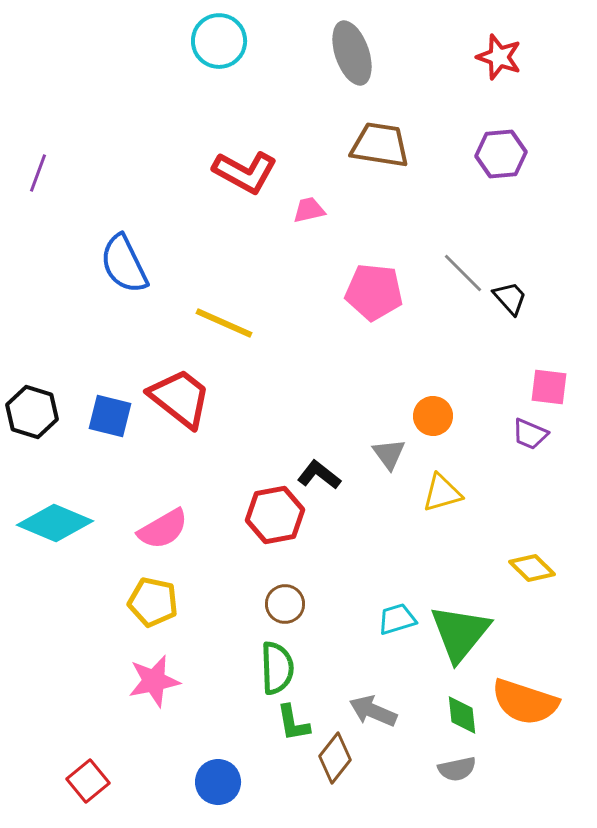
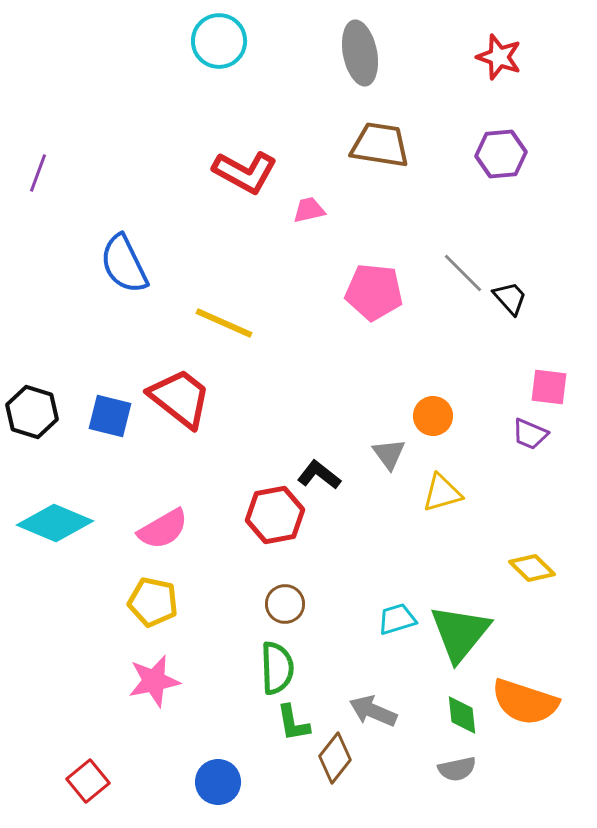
gray ellipse: moved 8 px right; rotated 8 degrees clockwise
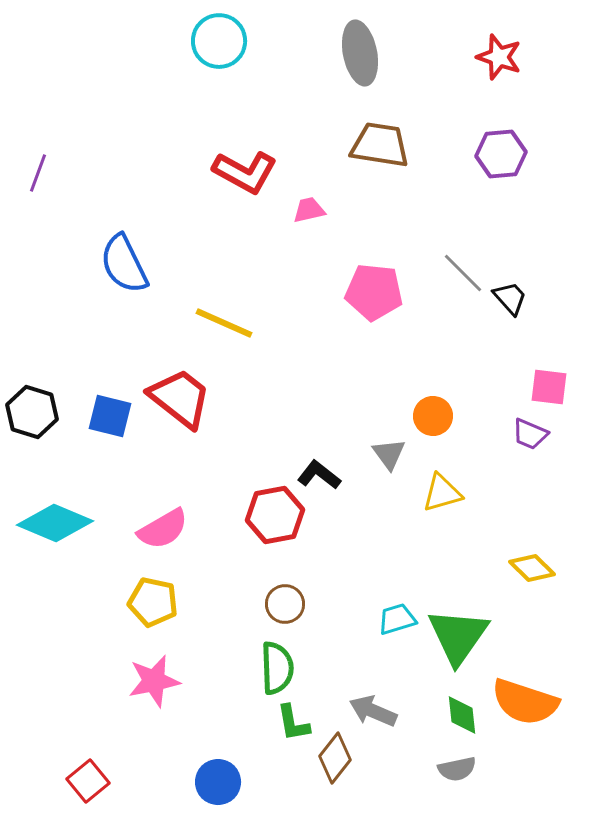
green triangle: moved 2 px left, 3 px down; rotated 4 degrees counterclockwise
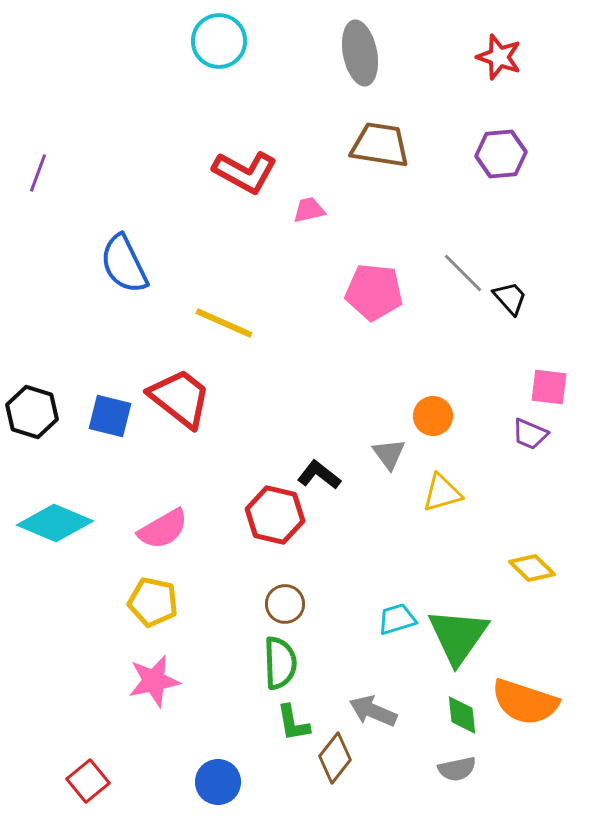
red hexagon: rotated 24 degrees clockwise
green semicircle: moved 3 px right, 5 px up
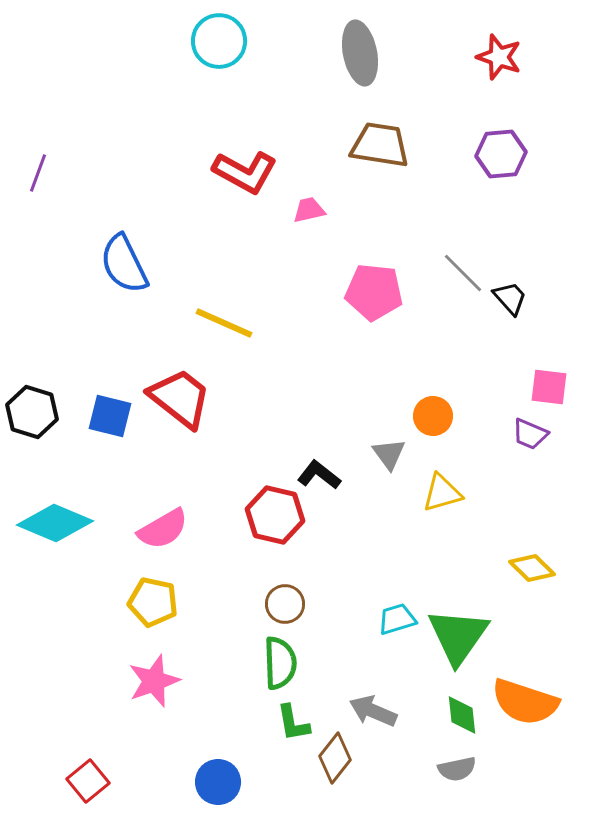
pink star: rotated 8 degrees counterclockwise
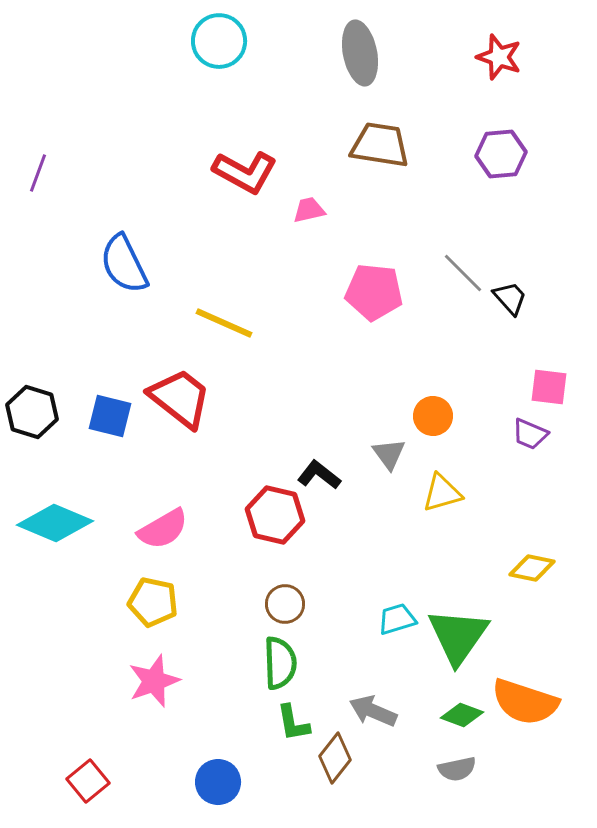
yellow diamond: rotated 33 degrees counterclockwise
green diamond: rotated 63 degrees counterclockwise
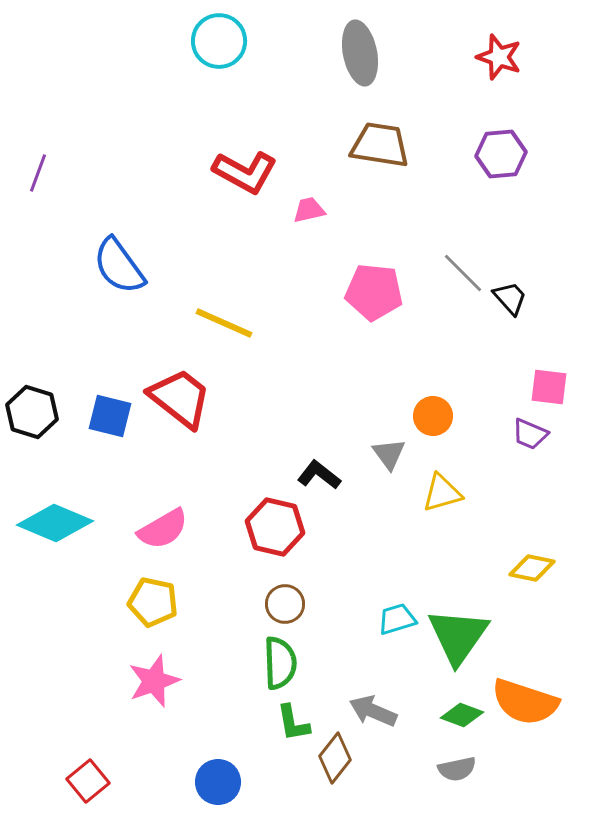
blue semicircle: moved 5 px left, 2 px down; rotated 10 degrees counterclockwise
red hexagon: moved 12 px down
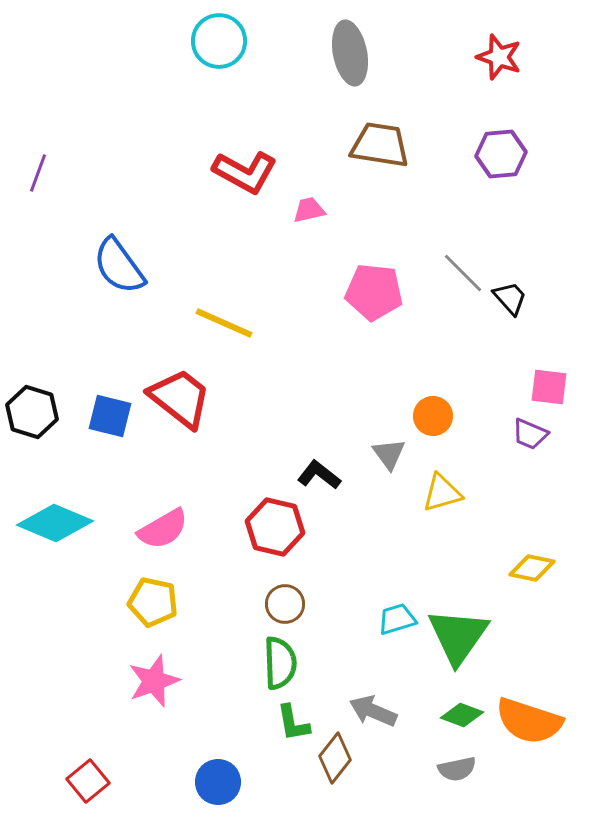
gray ellipse: moved 10 px left
orange semicircle: moved 4 px right, 19 px down
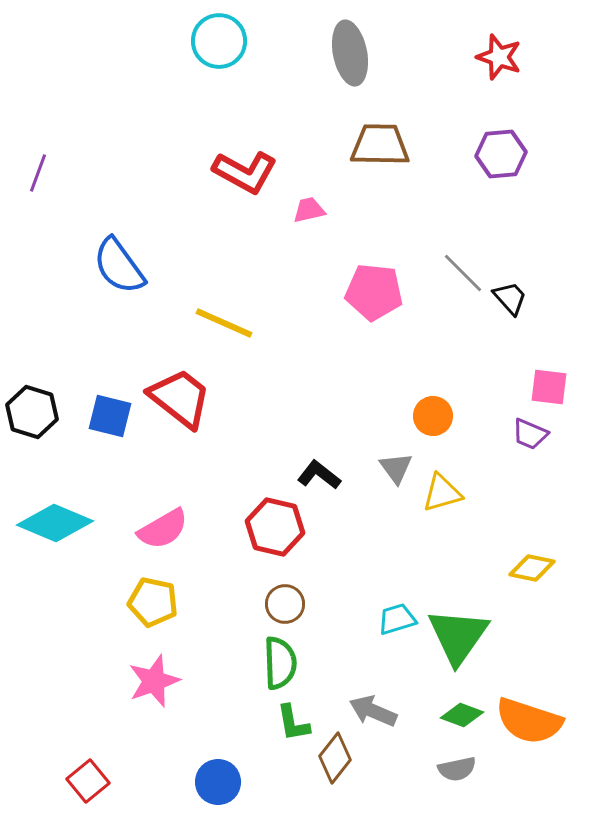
brown trapezoid: rotated 8 degrees counterclockwise
gray triangle: moved 7 px right, 14 px down
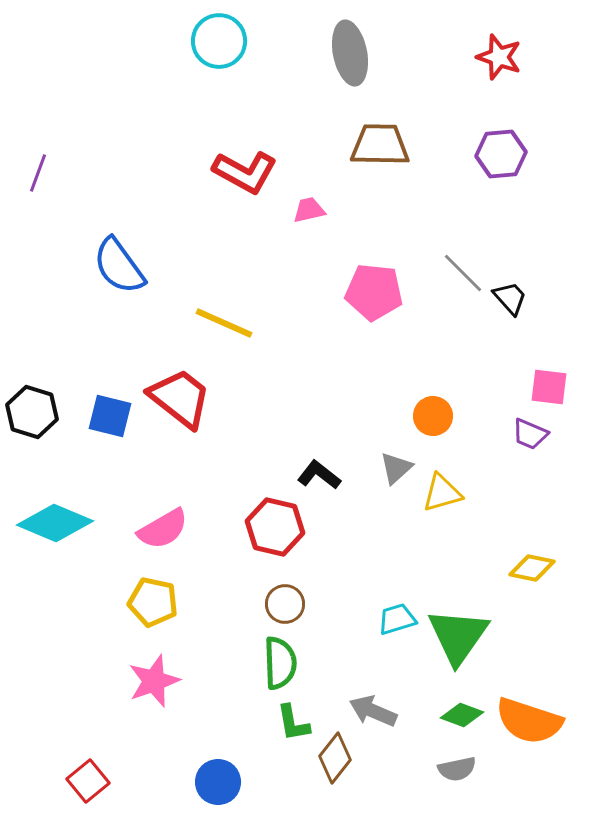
gray triangle: rotated 24 degrees clockwise
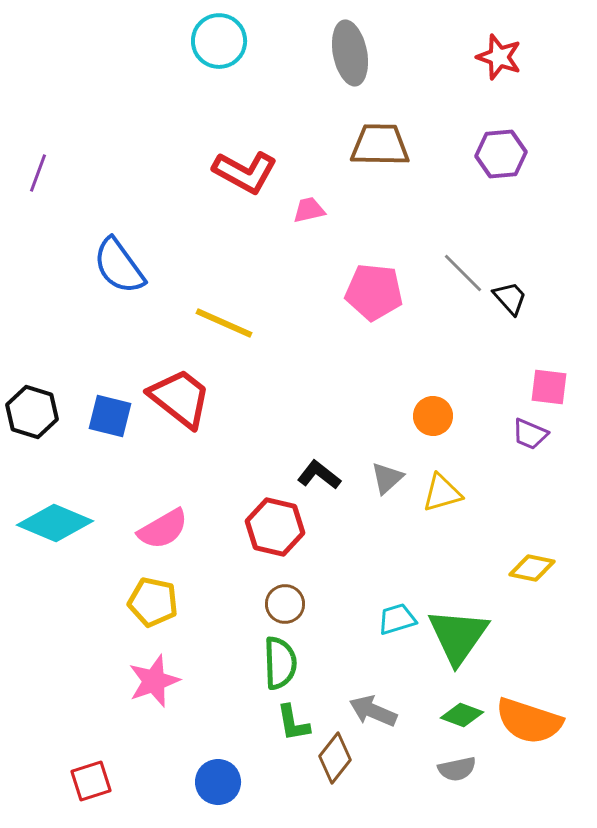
gray triangle: moved 9 px left, 10 px down
red square: moved 3 px right; rotated 21 degrees clockwise
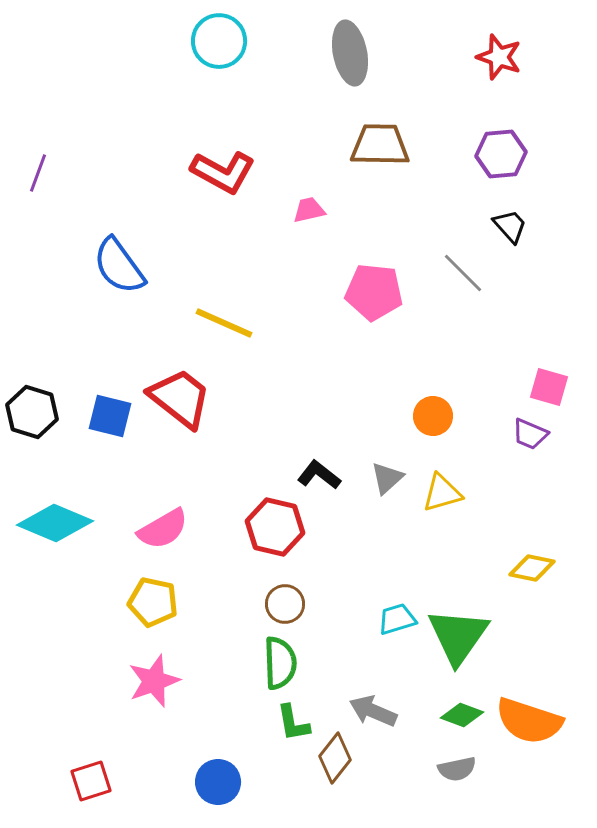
red L-shape: moved 22 px left
black trapezoid: moved 72 px up
pink square: rotated 9 degrees clockwise
